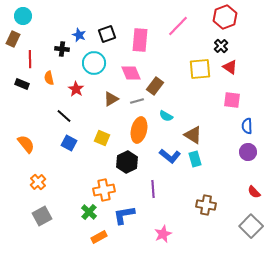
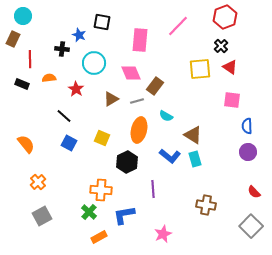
black square at (107, 34): moved 5 px left, 12 px up; rotated 30 degrees clockwise
orange semicircle at (49, 78): rotated 96 degrees clockwise
orange cross at (104, 190): moved 3 px left; rotated 15 degrees clockwise
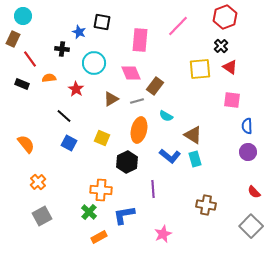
blue star at (79, 35): moved 3 px up
red line at (30, 59): rotated 36 degrees counterclockwise
